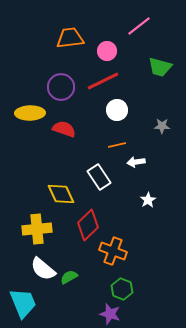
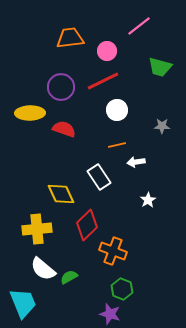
red diamond: moved 1 px left
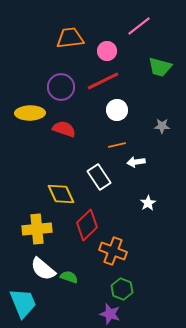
white star: moved 3 px down
green semicircle: rotated 48 degrees clockwise
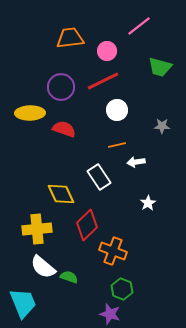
white semicircle: moved 2 px up
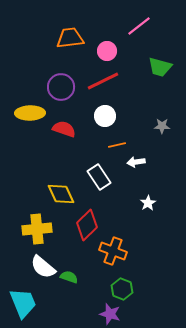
white circle: moved 12 px left, 6 px down
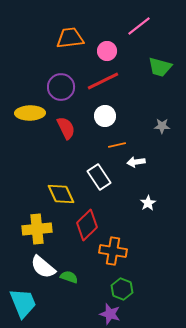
red semicircle: moved 2 px right, 1 px up; rotated 45 degrees clockwise
orange cross: rotated 12 degrees counterclockwise
